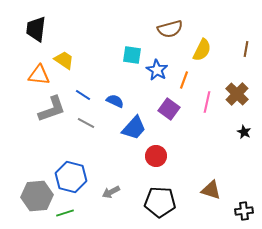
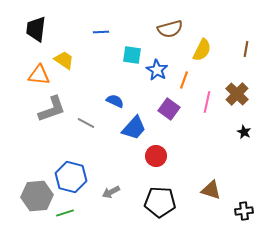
blue line: moved 18 px right, 63 px up; rotated 35 degrees counterclockwise
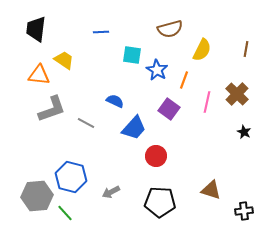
green line: rotated 66 degrees clockwise
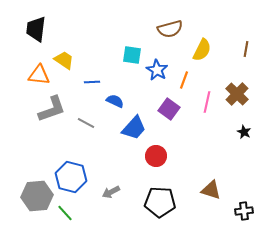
blue line: moved 9 px left, 50 px down
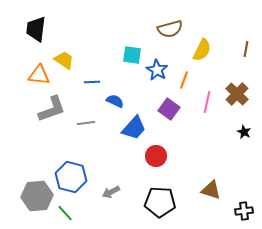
gray line: rotated 36 degrees counterclockwise
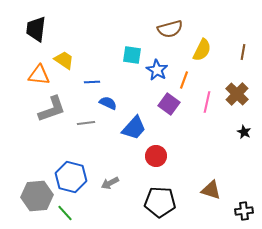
brown line: moved 3 px left, 3 px down
blue semicircle: moved 7 px left, 2 px down
purple square: moved 5 px up
gray arrow: moved 1 px left, 9 px up
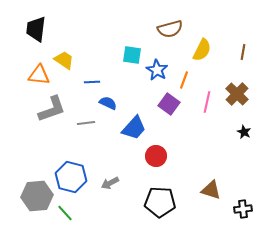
black cross: moved 1 px left, 2 px up
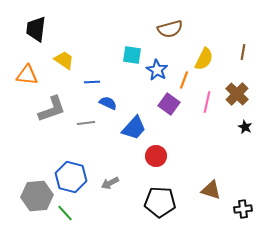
yellow semicircle: moved 2 px right, 9 px down
orange triangle: moved 12 px left
black star: moved 1 px right, 5 px up
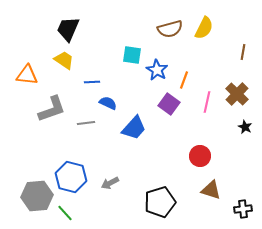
black trapezoid: moved 32 px right; rotated 16 degrees clockwise
yellow semicircle: moved 31 px up
red circle: moved 44 px right
black pentagon: rotated 20 degrees counterclockwise
